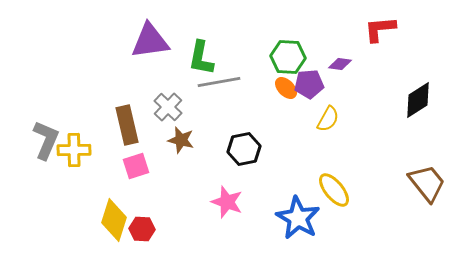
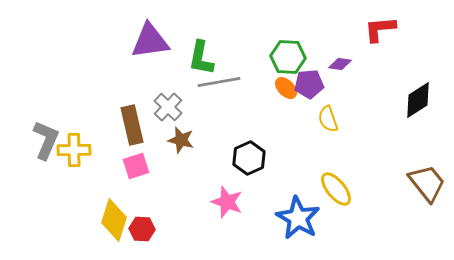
yellow semicircle: rotated 132 degrees clockwise
brown rectangle: moved 5 px right
black hexagon: moved 5 px right, 9 px down; rotated 12 degrees counterclockwise
yellow ellipse: moved 2 px right, 1 px up
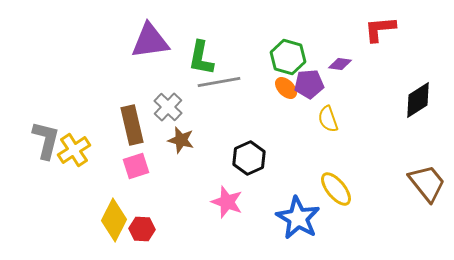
green hexagon: rotated 12 degrees clockwise
gray L-shape: rotated 9 degrees counterclockwise
yellow cross: rotated 32 degrees counterclockwise
yellow diamond: rotated 9 degrees clockwise
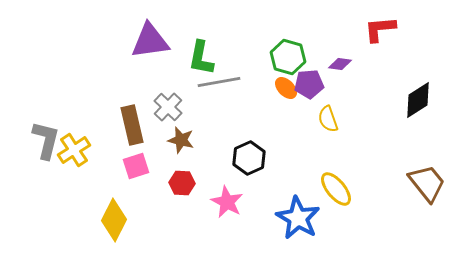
pink star: rotated 8 degrees clockwise
red hexagon: moved 40 px right, 46 px up
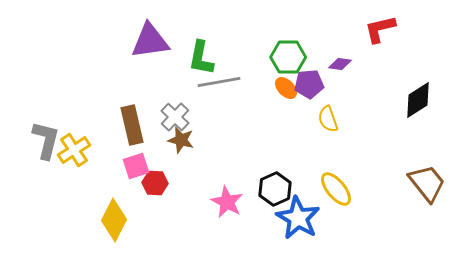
red L-shape: rotated 8 degrees counterclockwise
green hexagon: rotated 16 degrees counterclockwise
gray cross: moved 7 px right, 10 px down
black hexagon: moved 26 px right, 31 px down
red hexagon: moved 27 px left
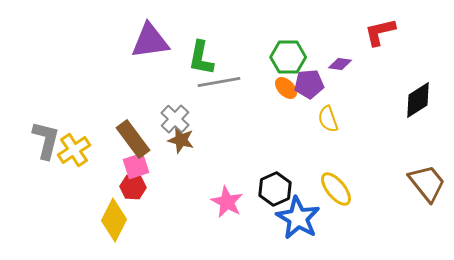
red L-shape: moved 3 px down
gray cross: moved 2 px down
brown rectangle: moved 1 px right, 14 px down; rotated 24 degrees counterclockwise
red hexagon: moved 22 px left, 4 px down
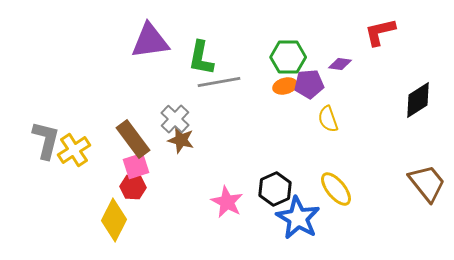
orange ellipse: moved 1 px left, 2 px up; rotated 60 degrees counterclockwise
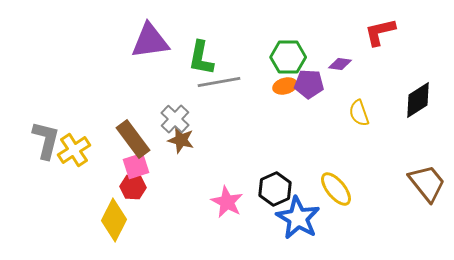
purple pentagon: rotated 8 degrees clockwise
yellow semicircle: moved 31 px right, 6 px up
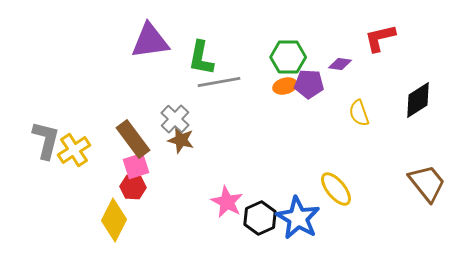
red L-shape: moved 6 px down
black hexagon: moved 15 px left, 29 px down
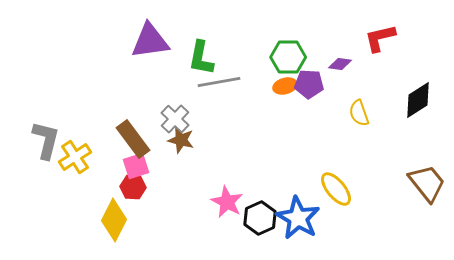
yellow cross: moved 1 px right, 7 px down
